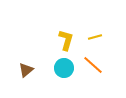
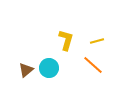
yellow line: moved 2 px right, 4 px down
cyan circle: moved 15 px left
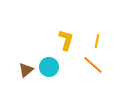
yellow line: rotated 64 degrees counterclockwise
cyan circle: moved 1 px up
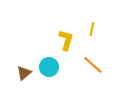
yellow line: moved 5 px left, 12 px up
brown triangle: moved 2 px left, 3 px down
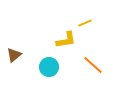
yellow line: moved 7 px left, 6 px up; rotated 56 degrees clockwise
yellow L-shape: rotated 65 degrees clockwise
brown triangle: moved 10 px left, 18 px up
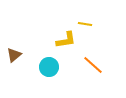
yellow line: moved 1 px down; rotated 32 degrees clockwise
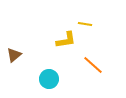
cyan circle: moved 12 px down
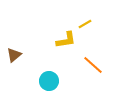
yellow line: rotated 40 degrees counterclockwise
cyan circle: moved 2 px down
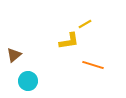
yellow L-shape: moved 3 px right, 1 px down
orange line: rotated 25 degrees counterclockwise
cyan circle: moved 21 px left
